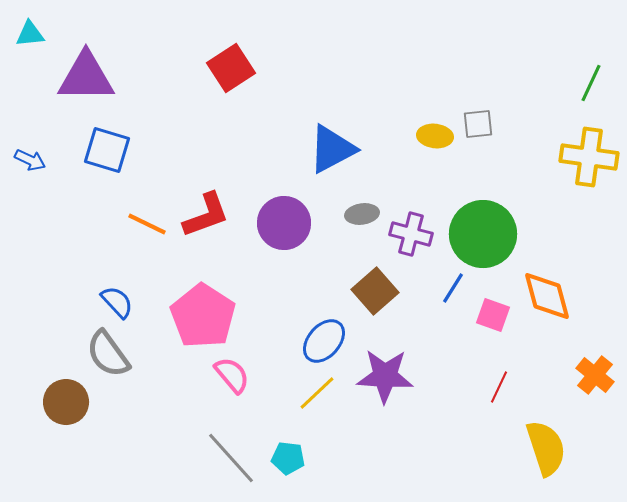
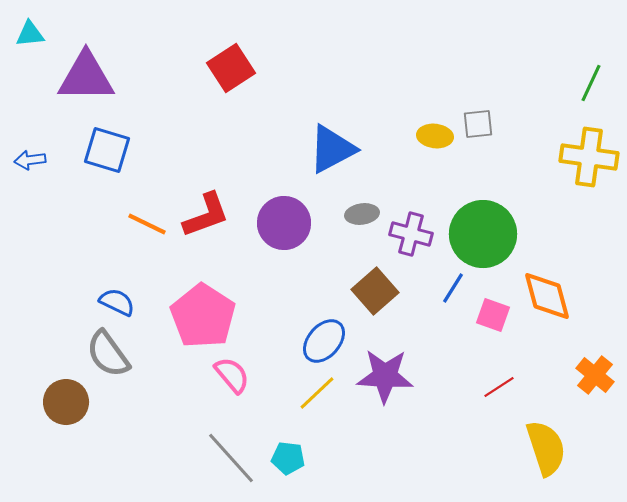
blue arrow: rotated 148 degrees clockwise
blue semicircle: rotated 21 degrees counterclockwise
red line: rotated 32 degrees clockwise
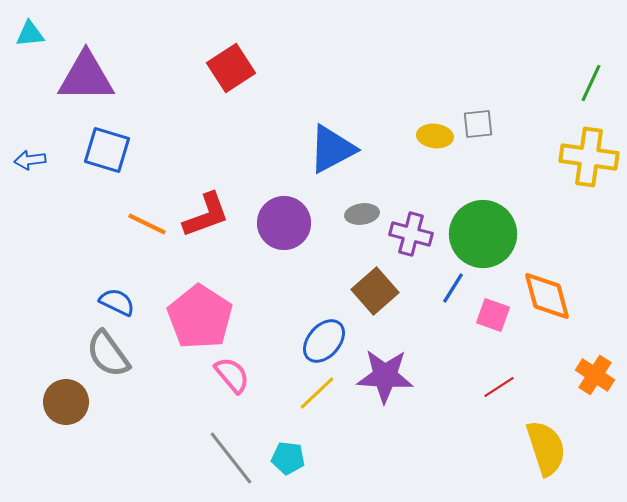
pink pentagon: moved 3 px left, 1 px down
orange cross: rotated 6 degrees counterclockwise
gray line: rotated 4 degrees clockwise
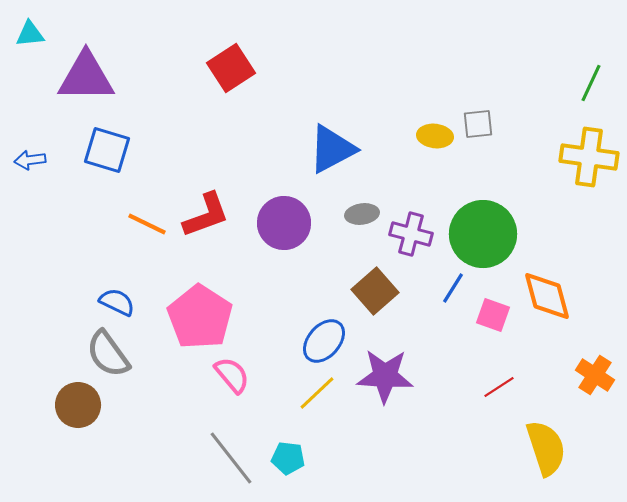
brown circle: moved 12 px right, 3 px down
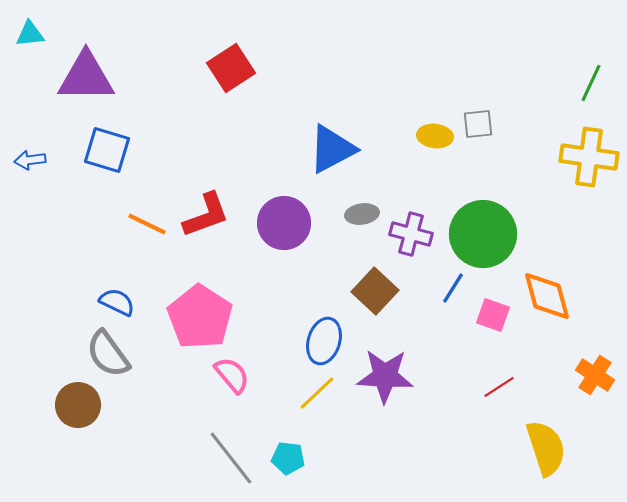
brown square: rotated 6 degrees counterclockwise
blue ellipse: rotated 24 degrees counterclockwise
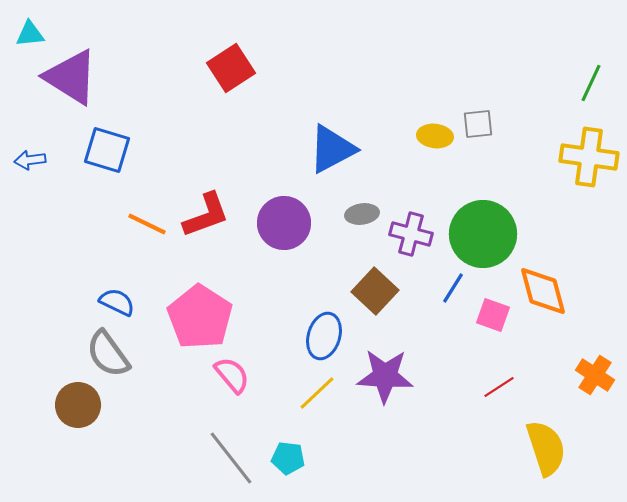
purple triangle: moved 15 px left; rotated 32 degrees clockwise
orange diamond: moved 4 px left, 5 px up
blue ellipse: moved 5 px up
